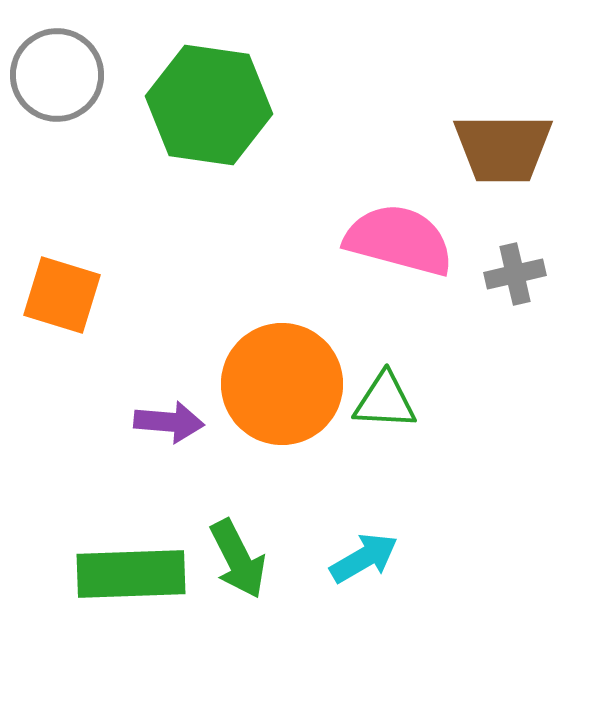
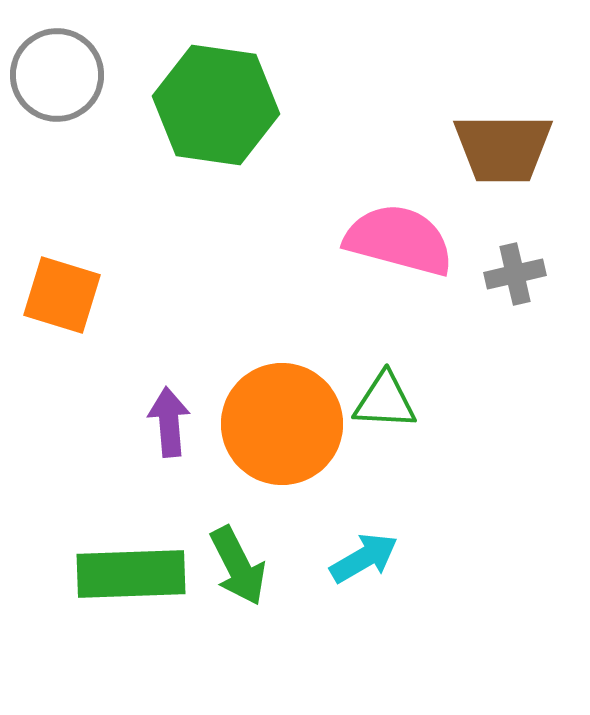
green hexagon: moved 7 px right
orange circle: moved 40 px down
purple arrow: rotated 100 degrees counterclockwise
green arrow: moved 7 px down
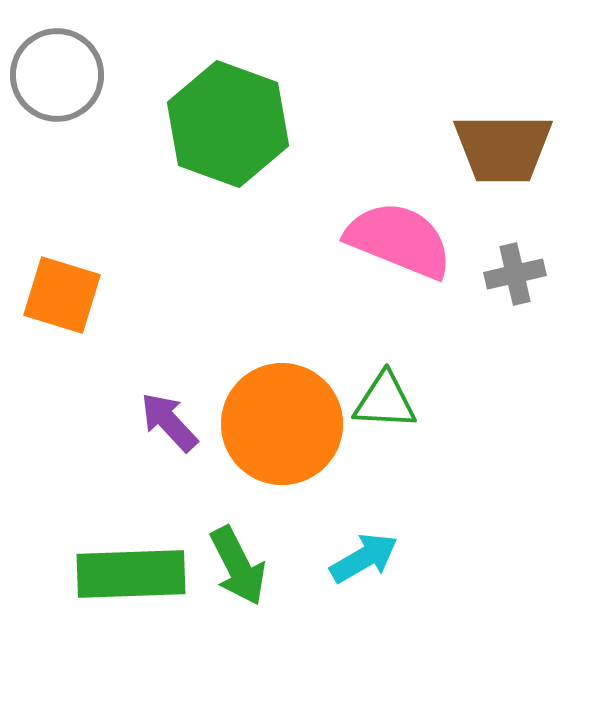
green hexagon: moved 12 px right, 19 px down; rotated 12 degrees clockwise
pink semicircle: rotated 7 degrees clockwise
purple arrow: rotated 38 degrees counterclockwise
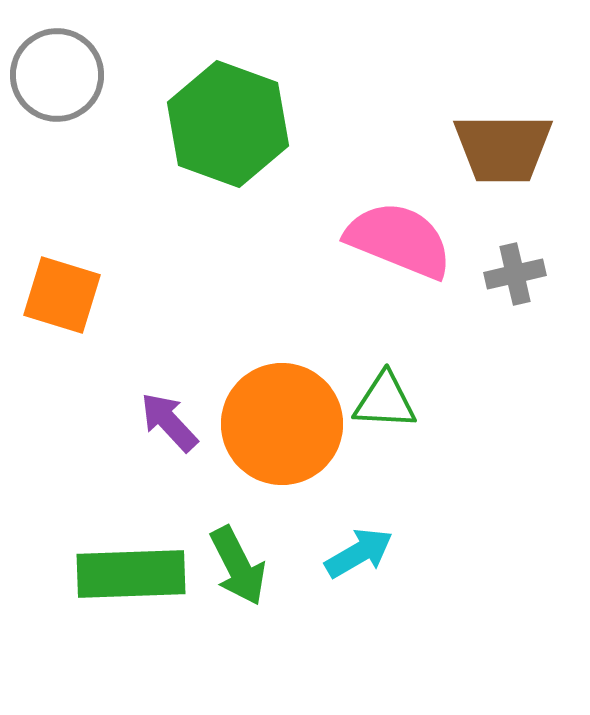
cyan arrow: moved 5 px left, 5 px up
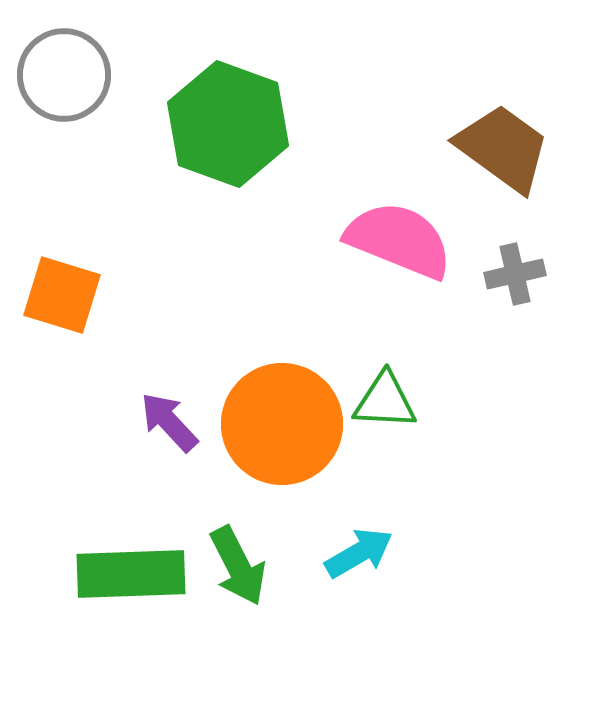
gray circle: moved 7 px right
brown trapezoid: rotated 144 degrees counterclockwise
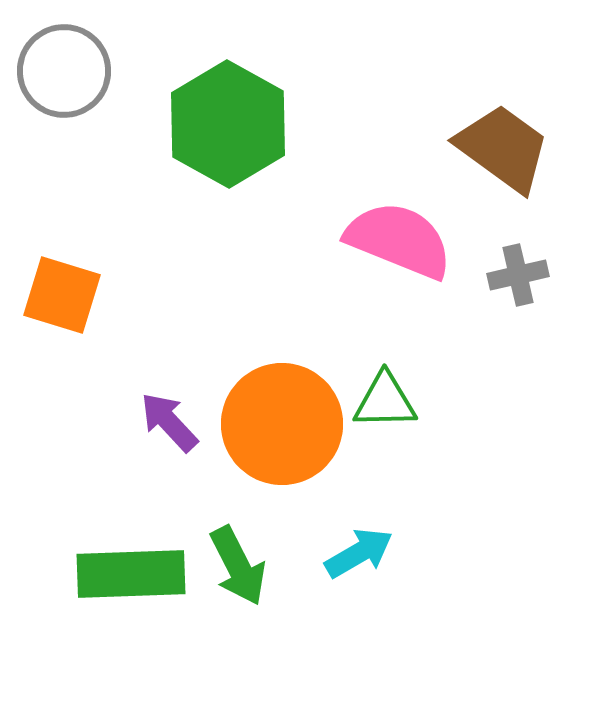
gray circle: moved 4 px up
green hexagon: rotated 9 degrees clockwise
gray cross: moved 3 px right, 1 px down
green triangle: rotated 4 degrees counterclockwise
